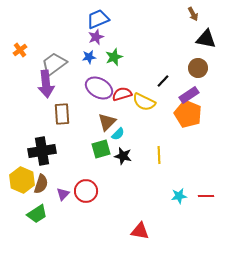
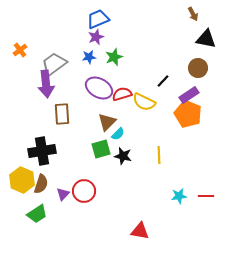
red circle: moved 2 px left
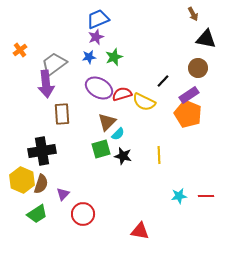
red circle: moved 1 px left, 23 px down
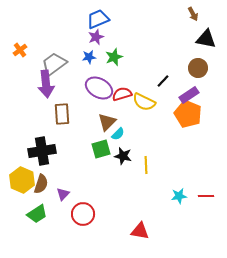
yellow line: moved 13 px left, 10 px down
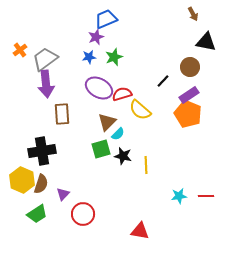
blue trapezoid: moved 8 px right
black triangle: moved 3 px down
gray trapezoid: moved 9 px left, 5 px up
brown circle: moved 8 px left, 1 px up
yellow semicircle: moved 4 px left, 8 px down; rotated 15 degrees clockwise
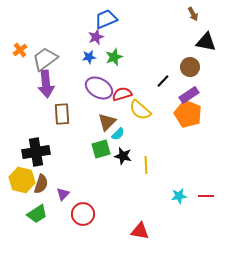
black cross: moved 6 px left, 1 px down
yellow hexagon: rotated 10 degrees counterclockwise
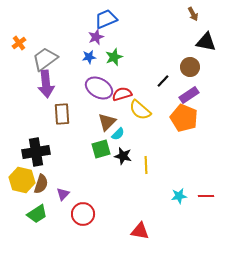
orange cross: moved 1 px left, 7 px up
orange pentagon: moved 4 px left, 4 px down
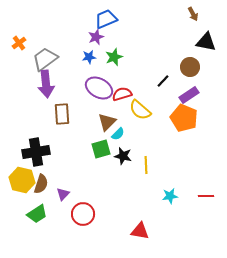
cyan star: moved 9 px left
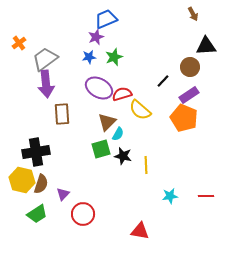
black triangle: moved 4 px down; rotated 15 degrees counterclockwise
cyan semicircle: rotated 16 degrees counterclockwise
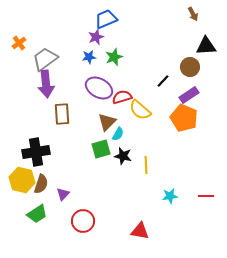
red semicircle: moved 3 px down
red circle: moved 7 px down
